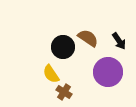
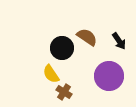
brown semicircle: moved 1 px left, 1 px up
black circle: moved 1 px left, 1 px down
purple circle: moved 1 px right, 4 px down
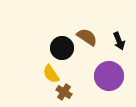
black arrow: rotated 12 degrees clockwise
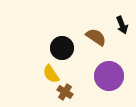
brown semicircle: moved 9 px right
black arrow: moved 3 px right, 16 px up
brown cross: moved 1 px right
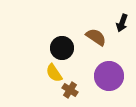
black arrow: moved 2 px up; rotated 42 degrees clockwise
yellow semicircle: moved 3 px right, 1 px up
brown cross: moved 5 px right, 2 px up
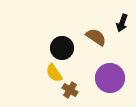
purple circle: moved 1 px right, 2 px down
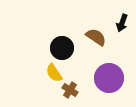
purple circle: moved 1 px left
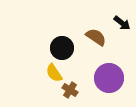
black arrow: rotated 72 degrees counterclockwise
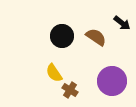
black circle: moved 12 px up
purple circle: moved 3 px right, 3 px down
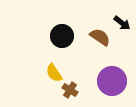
brown semicircle: moved 4 px right
